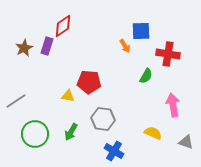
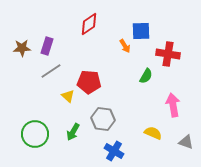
red diamond: moved 26 px right, 2 px up
brown star: moved 2 px left; rotated 24 degrees clockwise
yellow triangle: rotated 32 degrees clockwise
gray line: moved 35 px right, 30 px up
green arrow: moved 2 px right
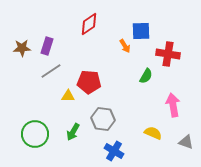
yellow triangle: rotated 40 degrees counterclockwise
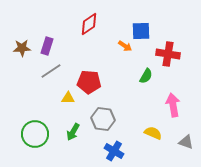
orange arrow: rotated 24 degrees counterclockwise
yellow triangle: moved 2 px down
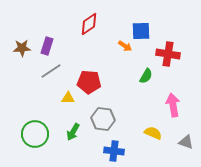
blue cross: rotated 24 degrees counterclockwise
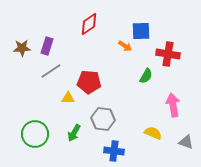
green arrow: moved 1 px right, 1 px down
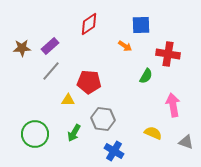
blue square: moved 6 px up
purple rectangle: moved 3 px right; rotated 30 degrees clockwise
gray line: rotated 15 degrees counterclockwise
yellow triangle: moved 2 px down
blue cross: rotated 24 degrees clockwise
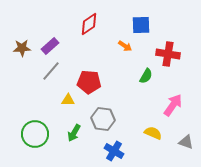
pink arrow: rotated 45 degrees clockwise
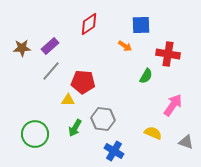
red pentagon: moved 6 px left
green arrow: moved 1 px right, 5 px up
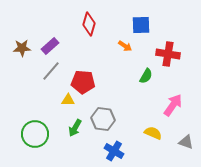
red diamond: rotated 40 degrees counterclockwise
